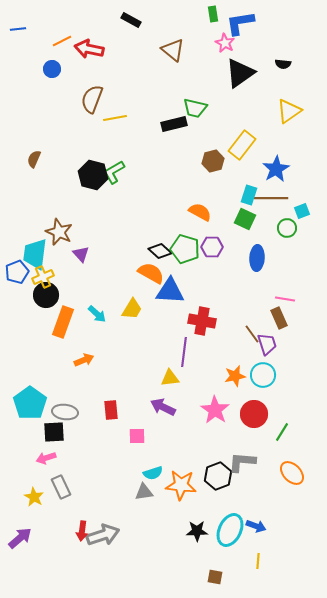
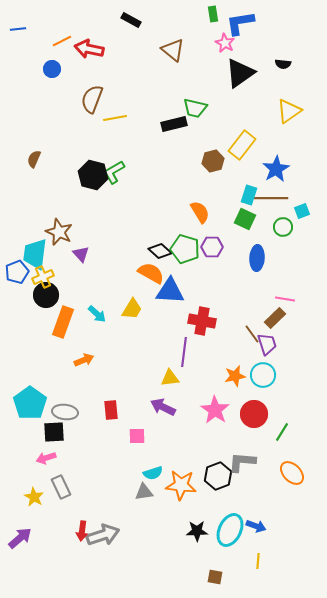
orange semicircle at (200, 212): rotated 30 degrees clockwise
green circle at (287, 228): moved 4 px left, 1 px up
brown rectangle at (279, 318): moved 4 px left; rotated 70 degrees clockwise
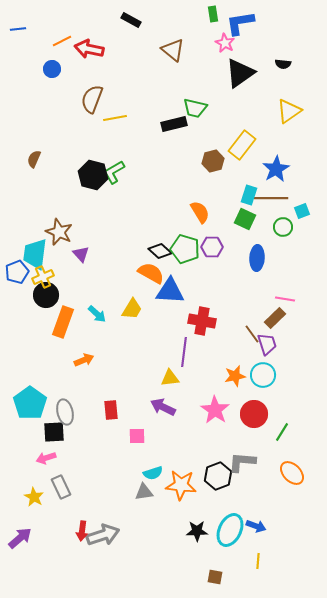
gray ellipse at (65, 412): rotated 70 degrees clockwise
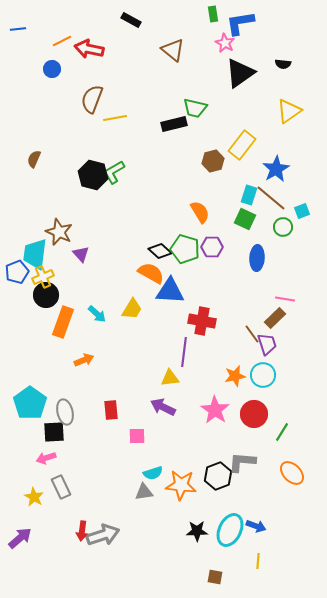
brown line at (271, 198): rotated 40 degrees clockwise
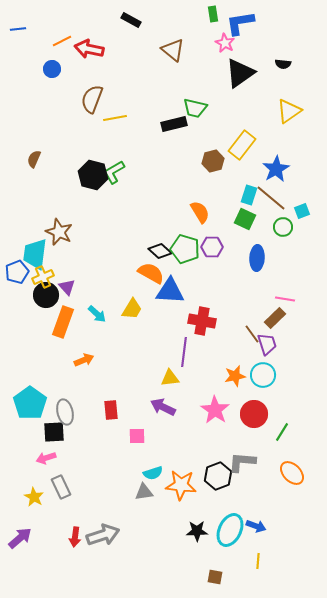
purple triangle at (81, 254): moved 14 px left, 33 px down
red arrow at (82, 531): moved 7 px left, 6 px down
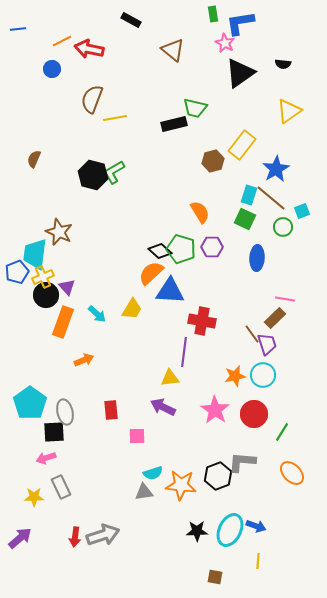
green pentagon at (185, 249): moved 4 px left
orange semicircle at (151, 273): rotated 72 degrees counterclockwise
yellow star at (34, 497): rotated 30 degrees counterclockwise
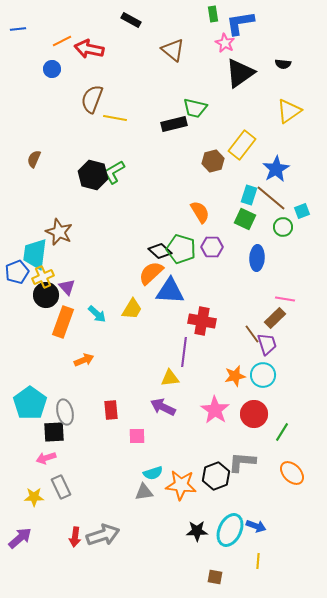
yellow line at (115, 118): rotated 20 degrees clockwise
black hexagon at (218, 476): moved 2 px left
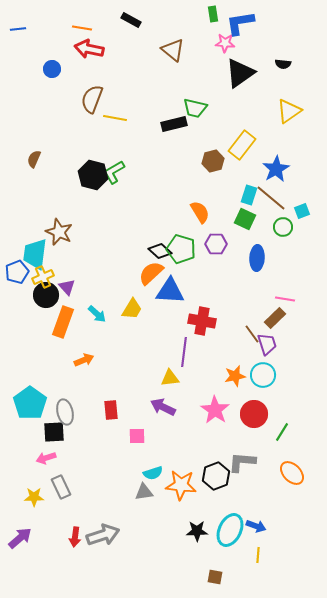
orange line at (62, 41): moved 20 px right, 13 px up; rotated 36 degrees clockwise
pink star at (225, 43): rotated 24 degrees counterclockwise
purple hexagon at (212, 247): moved 4 px right, 3 px up
yellow line at (258, 561): moved 6 px up
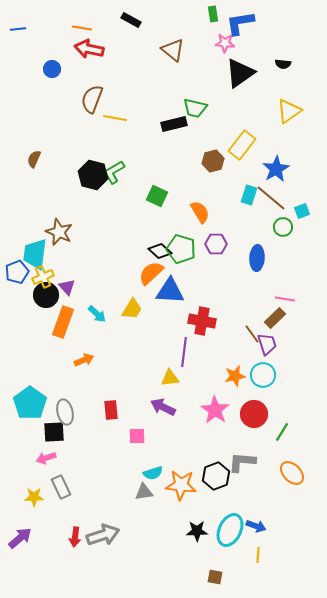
green square at (245, 219): moved 88 px left, 23 px up
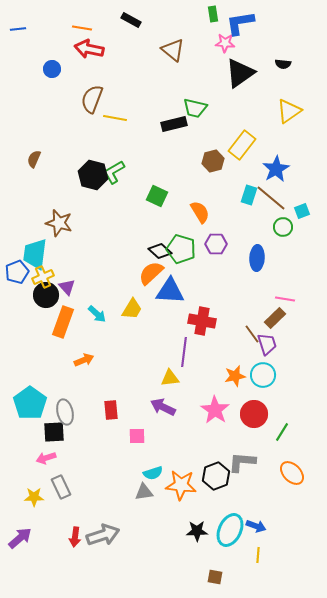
brown star at (59, 232): moved 9 px up; rotated 8 degrees counterclockwise
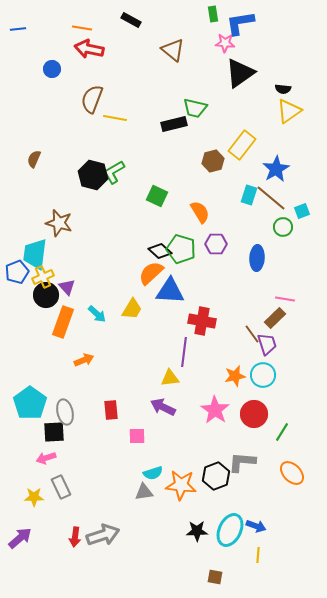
black semicircle at (283, 64): moved 25 px down
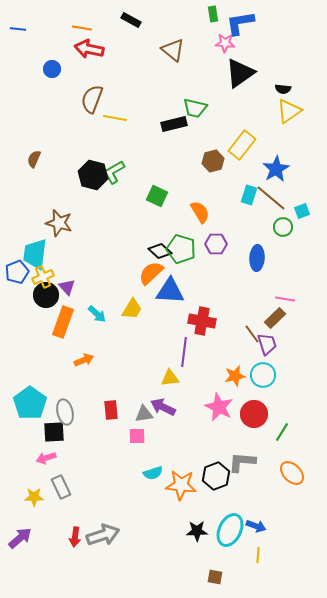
blue line at (18, 29): rotated 14 degrees clockwise
pink star at (215, 410): moved 4 px right, 3 px up; rotated 8 degrees counterclockwise
gray triangle at (144, 492): moved 78 px up
